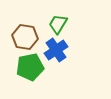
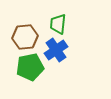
green trapezoid: rotated 25 degrees counterclockwise
brown hexagon: rotated 15 degrees counterclockwise
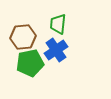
brown hexagon: moved 2 px left
green pentagon: moved 4 px up
